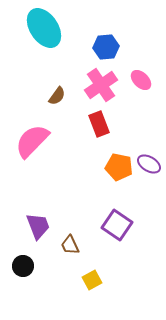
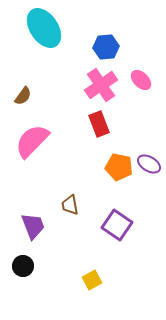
brown semicircle: moved 34 px left
purple trapezoid: moved 5 px left
brown trapezoid: moved 40 px up; rotated 15 degrees clockwise
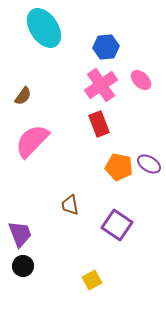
purple trapezoid: moved 13 px left, 8 px down
